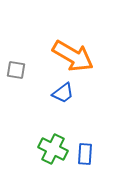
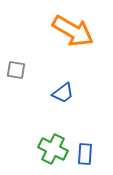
orange arrow: moved 25 px up
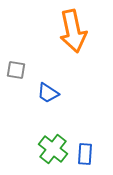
orange arrow: rotated 48 degrees clockwise
blue trapezoid: moved 15 px left; rotated 70 degrees clockwise
green cross: rotated 12 degrees clockwise
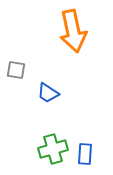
green cross: rotated 36 degrees clockwise
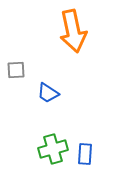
gray square: rotated 12 degrees counterclockwise
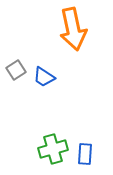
orange arrow: moved 2 px up
gray square: rotated 30 degrees counterclockwise
blue trapezoid: moved 4 px left, 16 px up
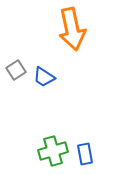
orange arrow: moved 1 px left
green cross: moved 2 px down
blue rectangle: rotated 15 degrees counterclockwise
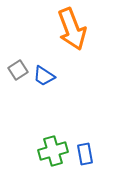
orange arrow: rotated 9 degrees counterclockwise
gray square: moved 2 px right
blue trapezoid: moved 1 px up
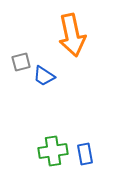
orange arrow: moved 6 px down; rotated 9 degrees clockwise
gray square: moved 3 px right, 8 px up; rotated 18 degrees clockwise
green cross: rotated 8 degrees clockwise
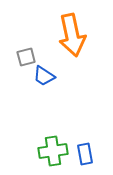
gray square: moved 5 px right, 5 px up
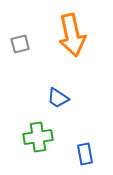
gray square: moved 6 px left, 13 px up
blue trapezoid: moved 14 px right, 22 px down
green cross: moved 15 px left, 14 px up
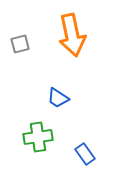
blue rectangle: rotated 25 degrees counterclockwise
